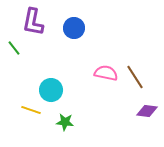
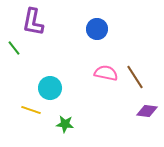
blue circle: moved 23 px right, 1 px down
cyan circle: moved 1 px left, 2 px up
green star: moved 2 px down
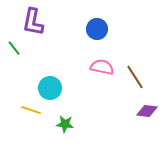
pink semicircle: moved 4 px left, 6 px up
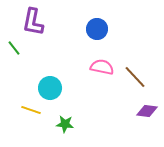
brown line: rotated 10 degrees counterclockwise
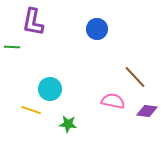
green line: moved 2 px left, 1 px up; rotated 49 degrees counterclockwise
pink semicircle: moved 11 px right, 34 px down
cyan circle: moved 1 px down
green star: moved 3 px right
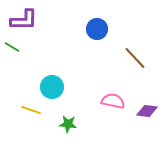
purple L-shape: moved 9 px left, 2 px up; rotated 100 degrees counterclockwise
green line: rotated 28 degrees clockwise
brown line: moved 19 px up
cyan circle: moved 2 px right, 2 px up
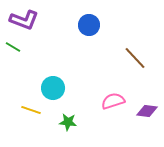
purple L-shape: rotated 20 degrees clockwise
blue circle: moved 8 px left, 4 px up
green line: moved 1 px right
cyan circle: moved 1 px right, 1 px down
pink semicircle: rotated 30 degrees counterclockwise
green star: moved 2 px up
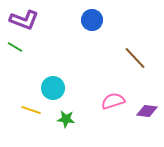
blue circle: moved 3 px right, 5 px up
green line: moved 2 px right
green star: moved 2 px left, 3 px up
